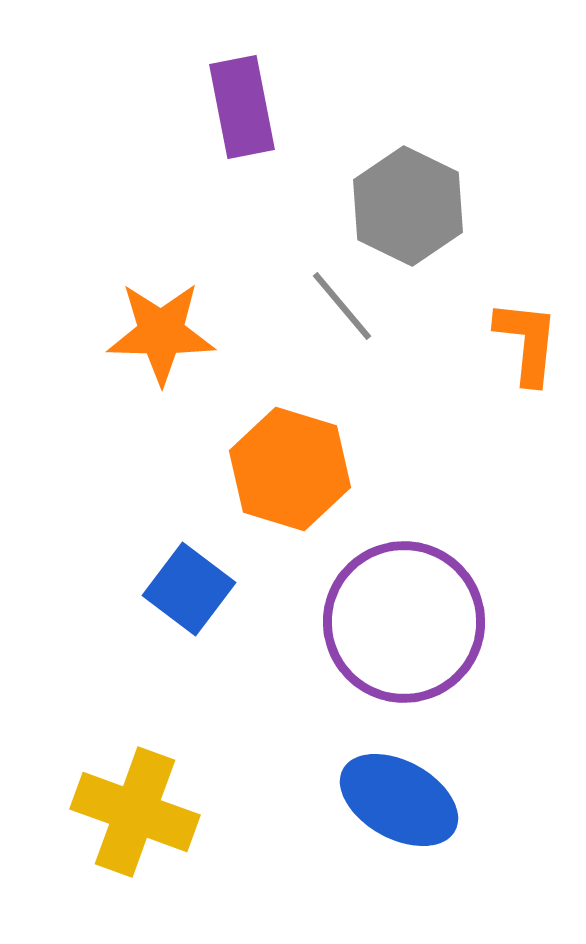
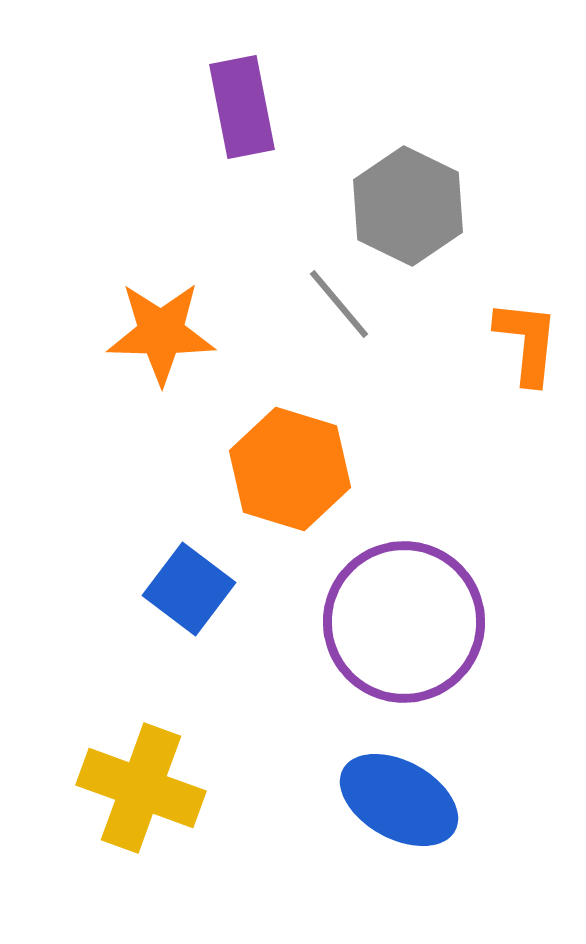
gray line: moved 3 px left, 2 px up
yellow cross: moved 6 px right, 24 px up
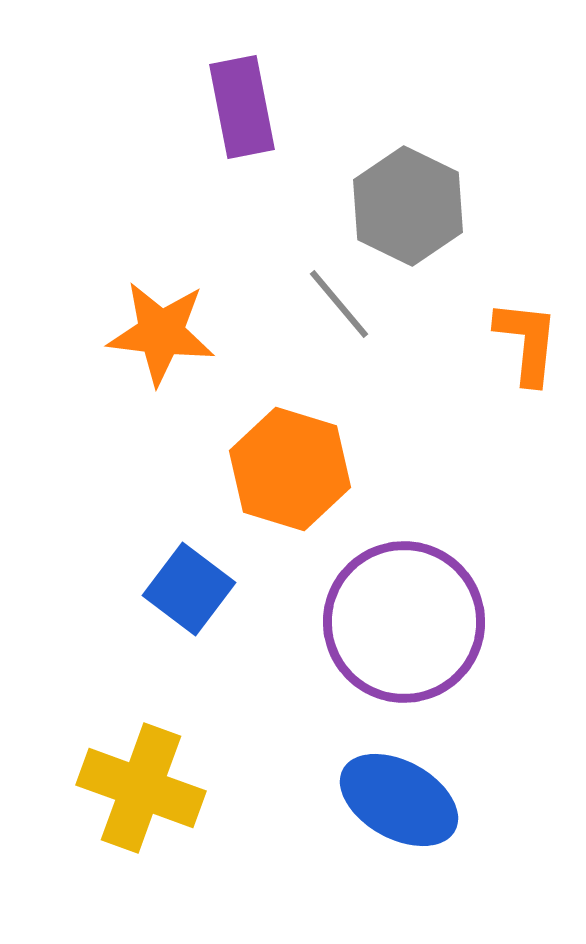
orange star: rotated 6 degrees clockwise
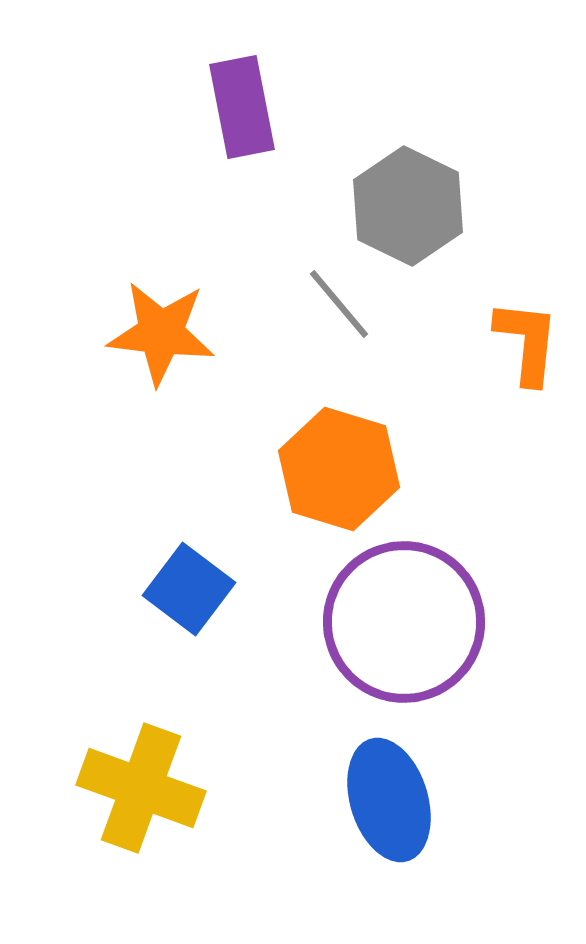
orange hexagon: moved 49 px right
blue ellipse: moved 10 px left; rotated 44 degrees clockwise
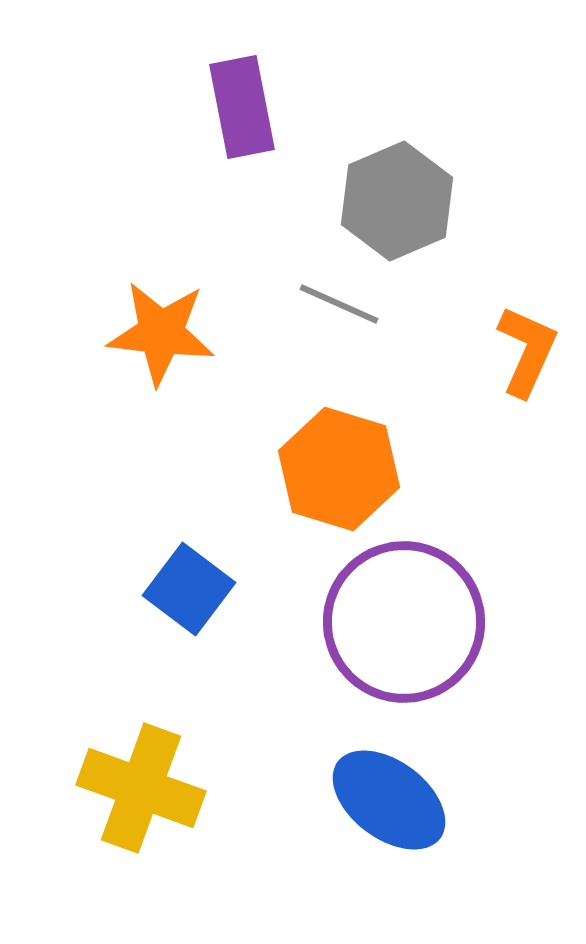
gray hexagon: moved 11 px left, 5 px up; rotated 11 degrees clockwise
gray line: rotated 26 degrees counterclockwise
orange L-shape: moved 9 px down; rotated 18 degrees clockwise
blue ellipse: rotated 36 degrees counterclockwise
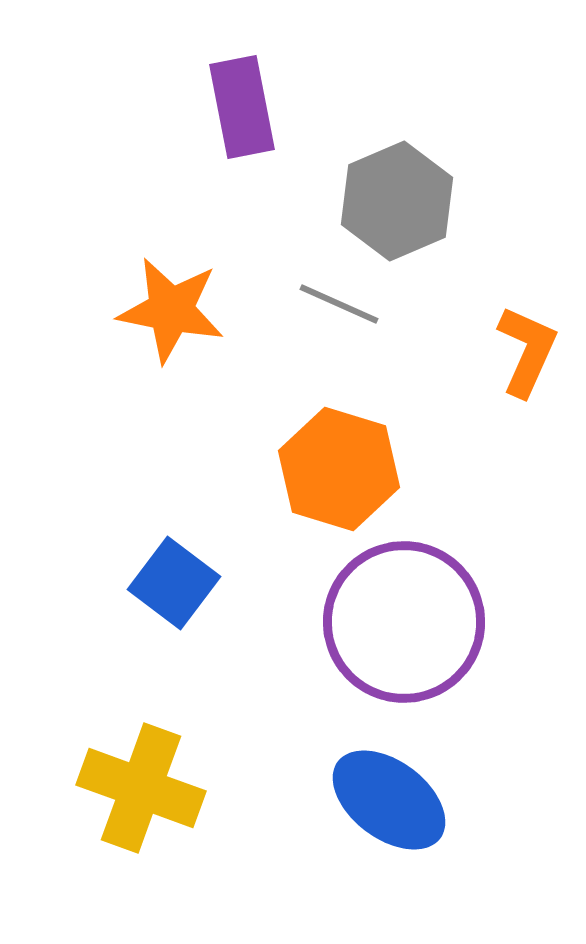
orange star: moved 10 px right, 23 px up; rotated 4 degrees clockwise
blue square: moved 15 px left, 6 px up
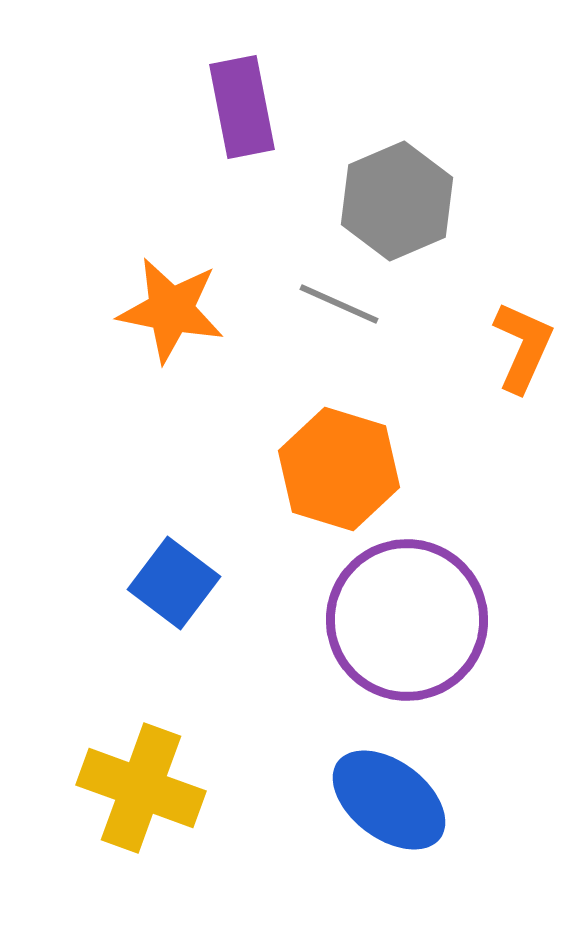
orange L-shape: moved 4 px left, 4 px up
purple circle: moved 3 px right, 2 px up
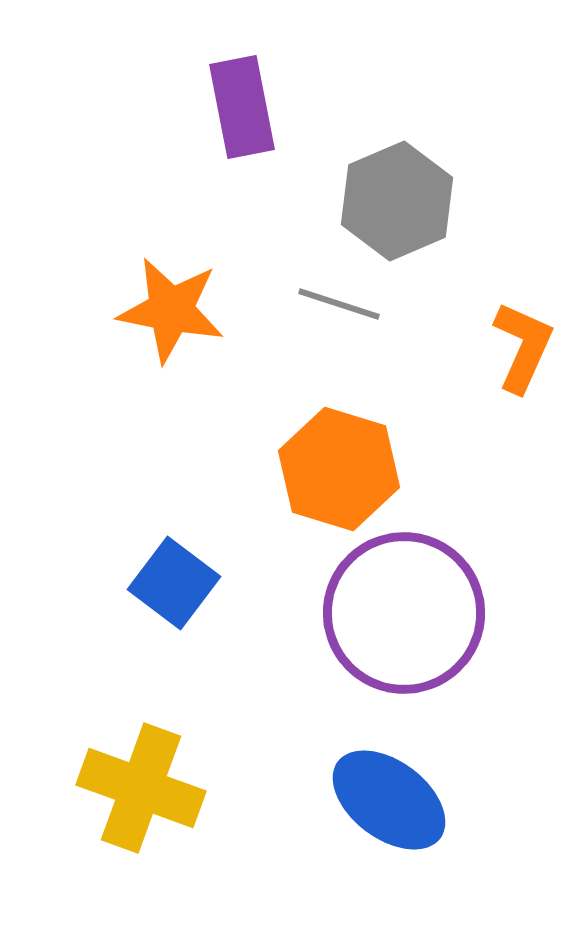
gray line: rotated 6 degrees counterclockwise
purple circle: moved 3 px left, 7 px up
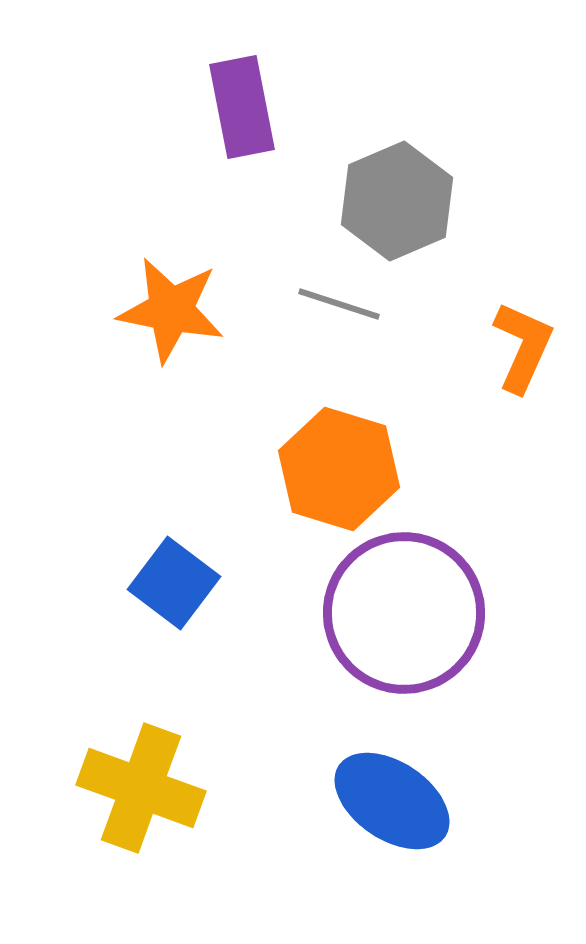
blue ellipse: moved 3 px right, 1 px down; rotated 3 degrees counterclockwise
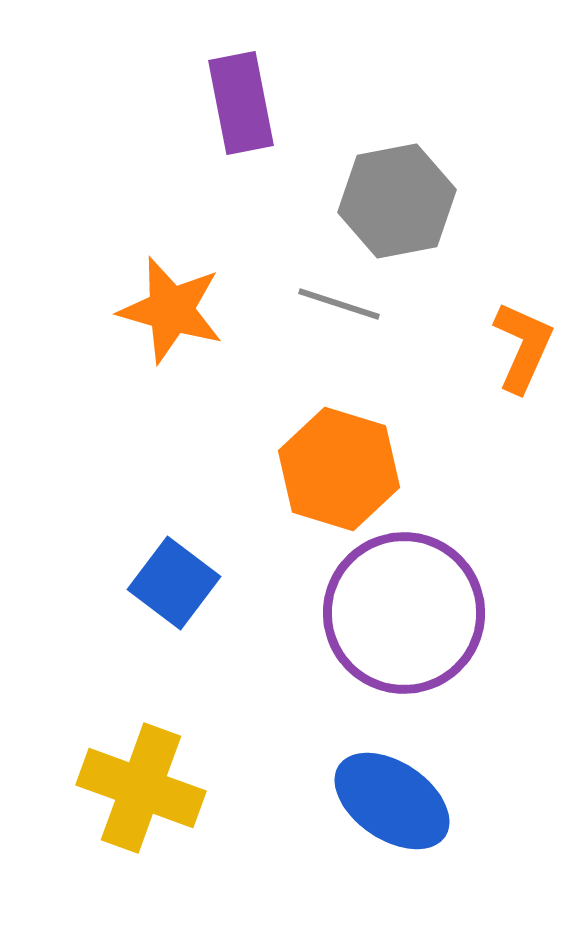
purple rectangle: moved 1 px left, 4 px up
gray hexagon: rotated 12 degrees clockwise
orange star: rotated 5 degrees clockwise
